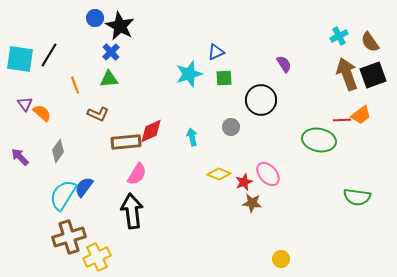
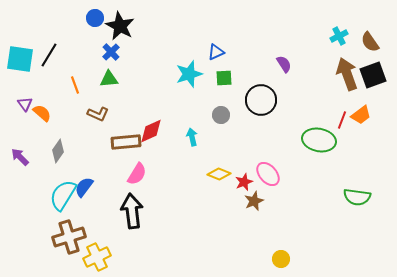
red line: rotated 66 degrees counterclockwise
gray circle: moved 10 px left, 12 px up
brown star: moved 2 px right, 2 px up; rotated 30 degrees counterclockwise
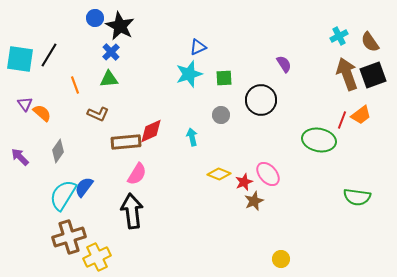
blue triangle: moved 18 px left, 5 px up
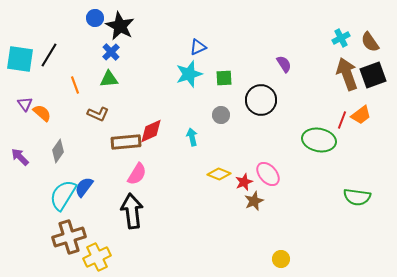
cyan cross: moved 2 px right, 2 px down
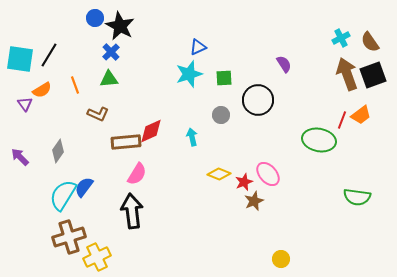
black circle: moved 3 px left
orange semicircle: moved 23 px up; rotated 108 degrees clockwise
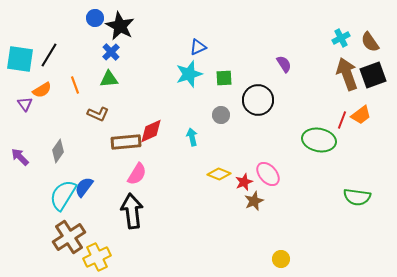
brown cross: rotated 16 degrees counterclockwise
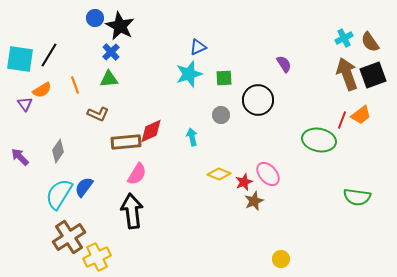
cyan cross: moved 3 px right
cyan semicircle: moved 4 px left, 1 px up
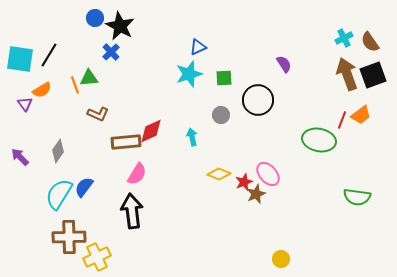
green triangle: moved 20 px left, 1 px up
brown star: moved 2 px right, 7 px up
brown cross: rotated 32 degrees clockwise
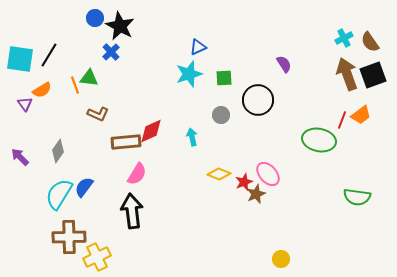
green triangle: rotated 12 degrees clockwise
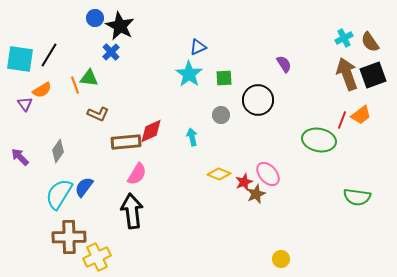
cyan star: rotated 20 degrees counterclockwise
